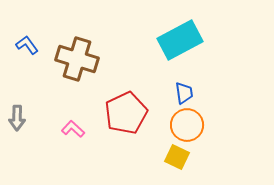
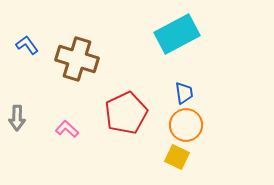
cyan rectangle: moved 3 px left, 6 px up
orange circle: moved 1 px left
pink L-shape: moved 6 px left
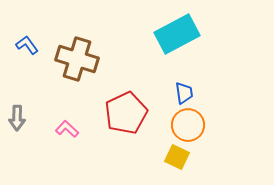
orange circle: moved 2 px right
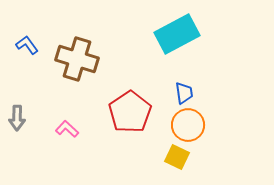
red pentagon: moved 4 px right, 1 px up; rotated 9 degrees counterclockwise
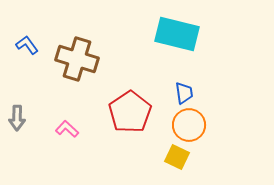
cyan rectangle: rotated 42 degrees clockwise
orange circle: moved 1 px right
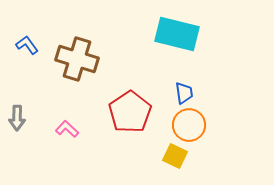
yellow square: moved 2 px left, 1 px up
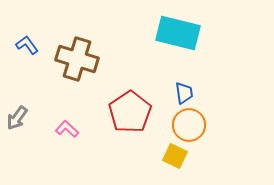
cyan rectangle: moved 1 px right, 1 px up
gray arrow: rotated 35 degrees clockwise
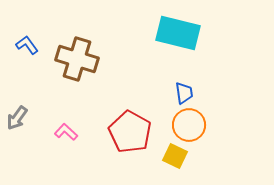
red pentagon: moved 20 px down; rotated 9 degrees counterclockwise
pink L-shape: moved 1 px left, 3 px down
